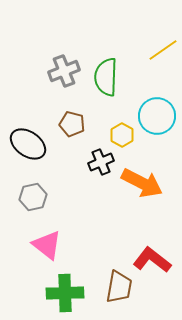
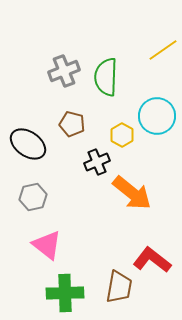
black cross: moved 4 px left
orange arrow: moved 10 px left, 10 px down; rotated 12 degrees clockwise
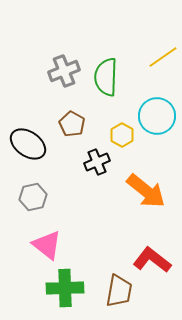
yellow line: moved 7 px down
brown pentagon: rotated 15 degrees clockwise
orange arrow: moved 14 px right, 2 px up
brown trapezoid: moved 4 px down
green cross: moved 5 px up
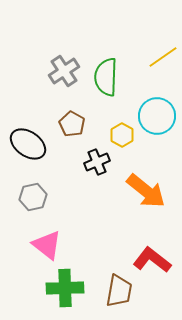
gray cross: rotated 12 degrees counterclockwise
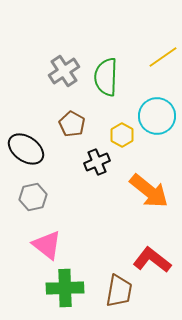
black ellipse: moved 2 px left, 5 px down
orange arrow: moved 3 px right
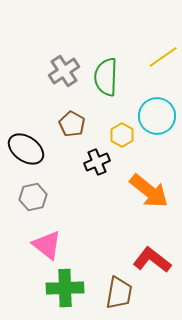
brown trapezoid: moved 2 px down
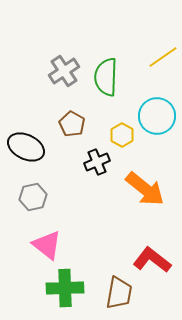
black ellipse: moved 2 px up; rotated 9 degrees counterclockwise
orange arrow: moved 4 px left, 2 px up
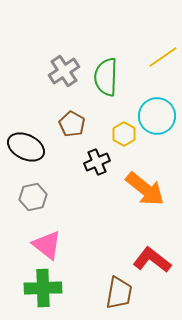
yellow hexagon: moved 2 px right, 1 px up
green cross: moved 22 px left
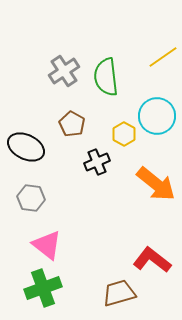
green semicircle: rotated 9 degrees counterclockwise
orange arrow: moved 11 px right, 5 px up
gray hexagon: moved 2 px left, 1 px down; rotated 20 degrees clockwise
green cross: rotated 18 degrees counterclockwise
brown trapezoid: rotated 116 degrees counterclockwise
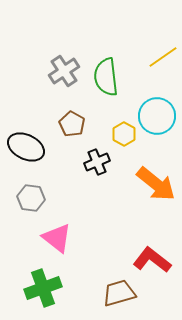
pink triangle: moved 10 px right, 7 px up
